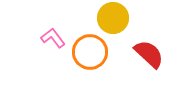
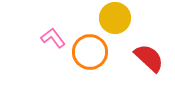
yellow circle: moved 2 px right
red semicircle: moved 4 px down
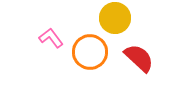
pink L-shape: moved 2 px left
red semicircle: moved 10 px left
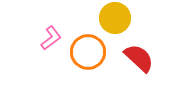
pink L-shape: rotated 90 degrees clockwise
orange circle: moved 2 px left
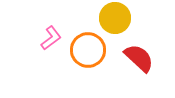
orange circle: moved 2 px up
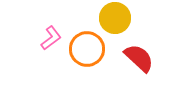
orange circle: moved 1 px left, 1 px up
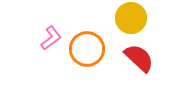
yellow circle: moved 16 px right
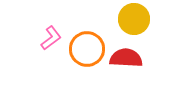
yellow circle: moved 3 px right, 1 px down
red semicircle: moved 13 px left; rotated 40 degrees counterclockwise
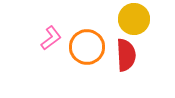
orange circle: moved 2 px up
red semicircle: moved 3 px up; rotated 84 degrees clockwise
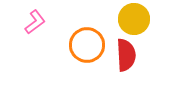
pink L-shape: moved 16 px left, 16 px up
orange circle: moved 2 px up
